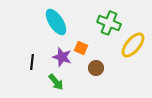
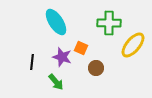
green cross: rotated 20 degrees counterclockwise
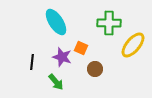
brown circle: moved 1 px left, 1 px down
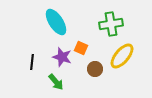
green cross: moved 2 px right, 1 px down; rotated 10 degrees counterclockwise
yellow ellipse: moved 11 px left, 11 px down
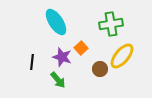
orange square: rotated 24 degrees clockwise
brown circle: moved 5 px right
green arrow: moved 2 px right, 2 px up
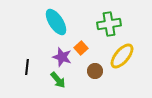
green cross: moved 2 px left
black line: moved 5 px left, 5 px down
brown circle: moved 5 px left, 2 px down
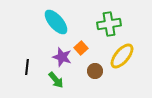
cyan ellipse: rotated 8 degrees counterclockwise
green arrow: moved 2 px left
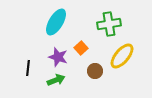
cyan ellipse: rotated 72 degrees clockwise
purple star: moved 4 px left
black line: moved 1 px right, 1 px down
green arrow: rotated 72 degrees counterclockwise
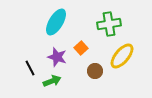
purple star: moved 1 px left
black line: moved 2 px right; rotated 35 degrees counterclockwise
green arrow: moved 4 px left, 1 px down
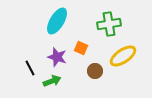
cyan ellipse: moved 1 px right, 1 px up
orange square: rotated 24 degrees counterclockwise
yellow ellipse: moved 1 px right; rotated 16 degrees clockwise
